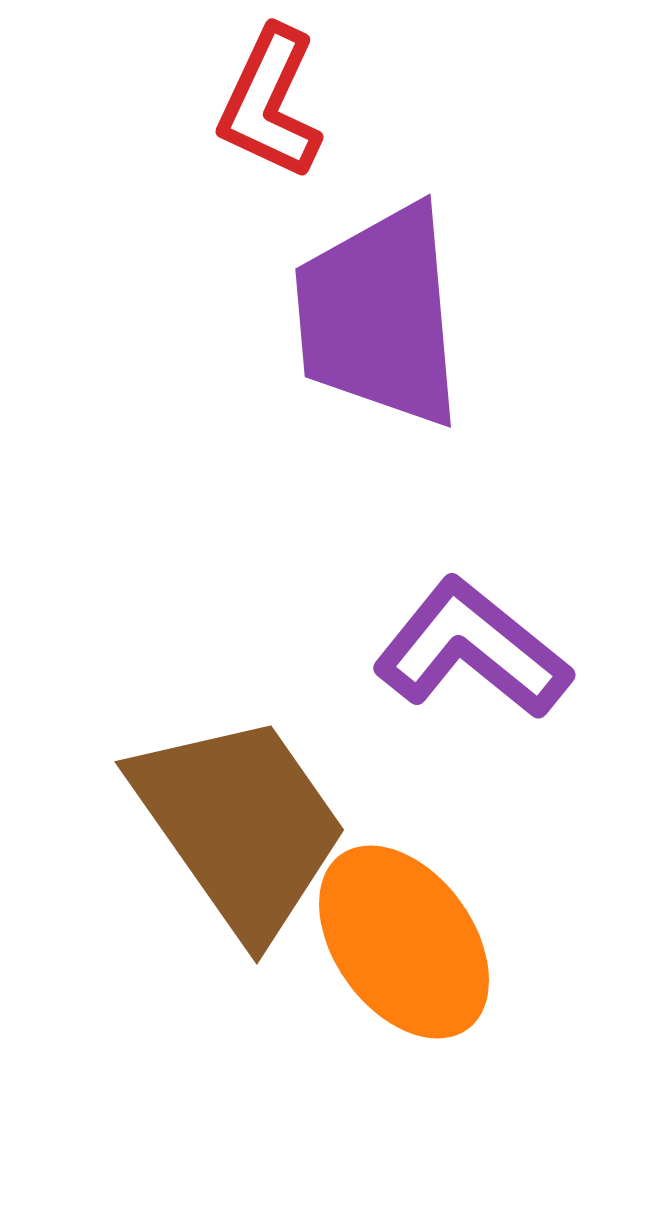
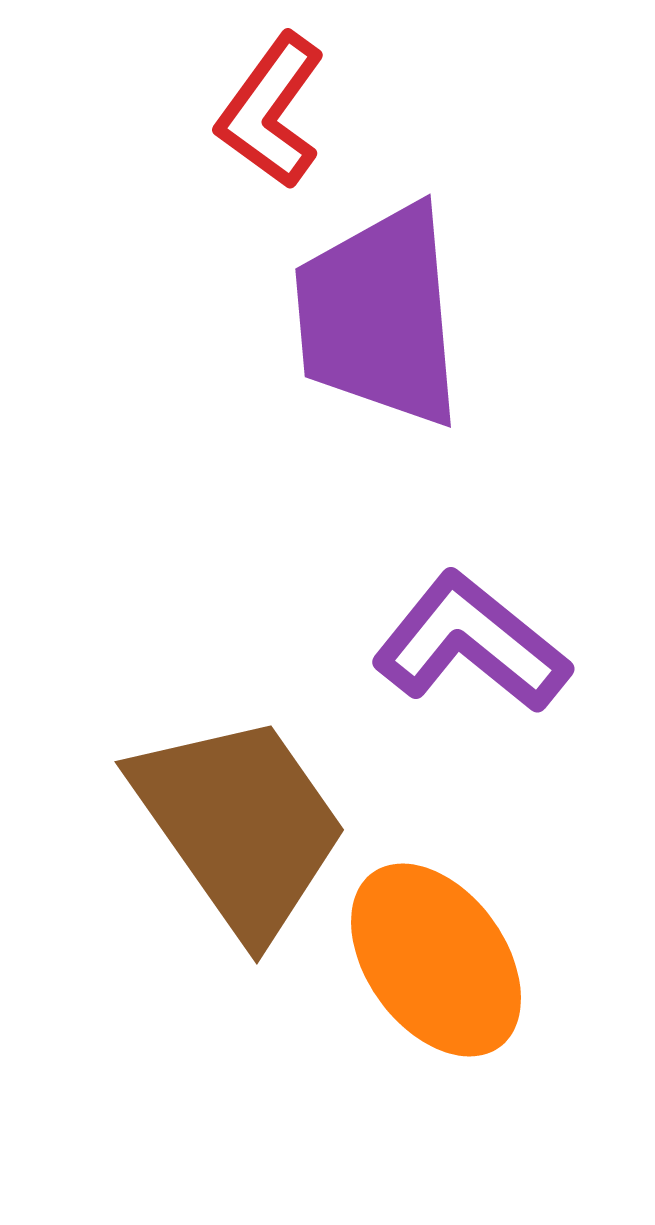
red L-shape: moved 1 px right, 8 px down; rotated 11 degrees clockwise
purple L-shape: moved 1 px left, 6 px up
orange ellipse: moved 32 px right, 18 px down
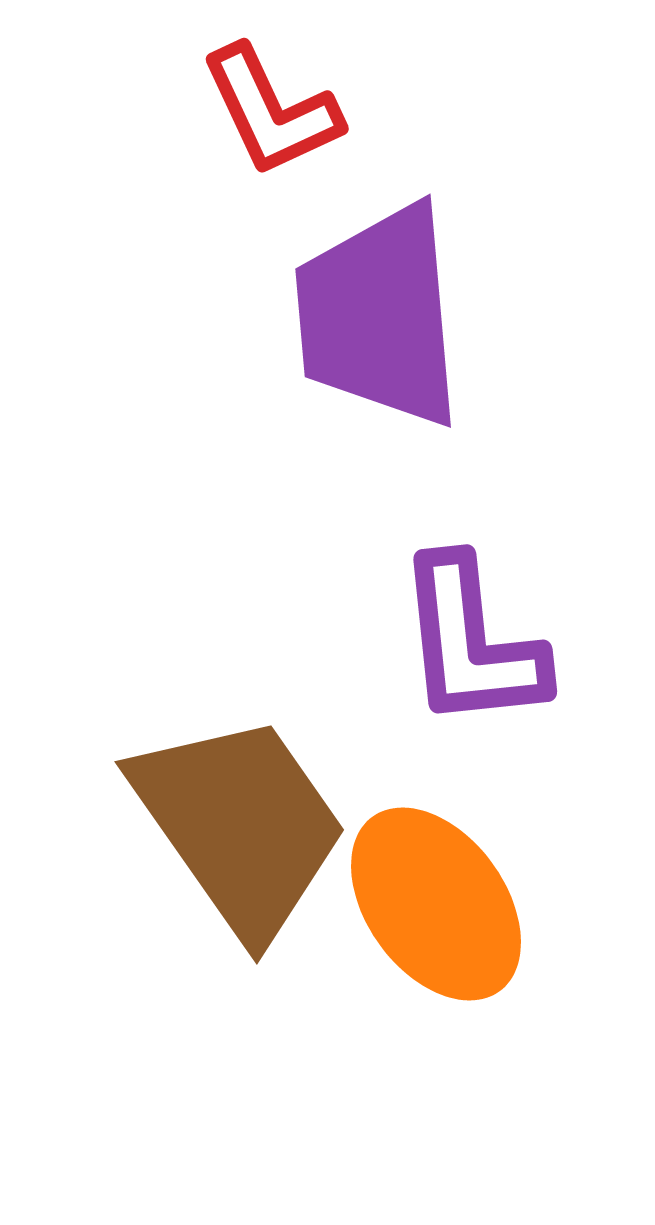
red L-shape: rotated 61 degrees counterclockwise
purple L-shape: rotated 135 degrees counterclockwise
orange ellipse: moved 56 px up
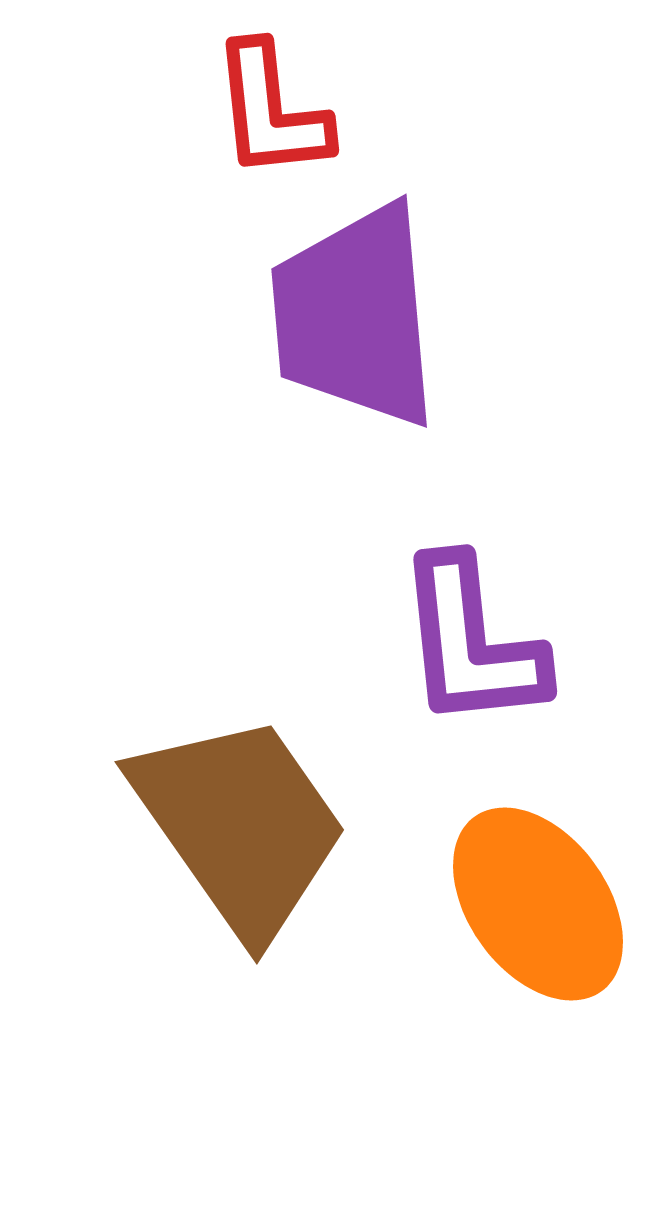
red L-shape: rotated 19 degrees clockwise
purple trapezoid: moved 24 px left
orange ellipse: moved 102 px right
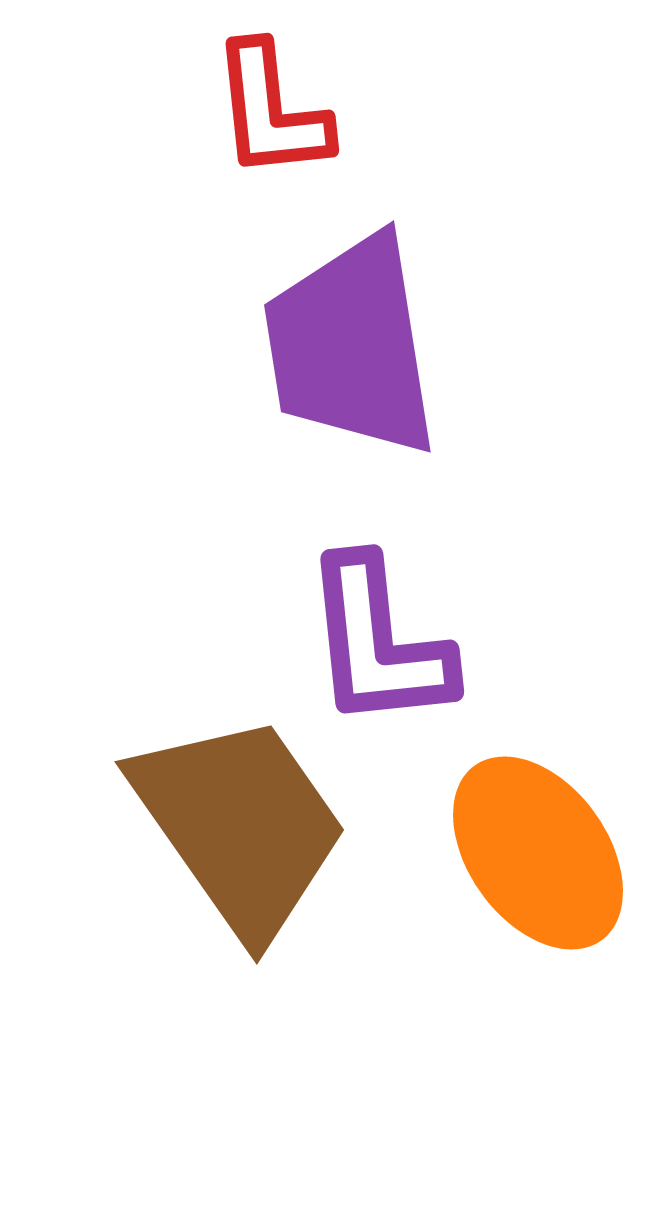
purple trapezoid: moved 4 px left, 30 px down; rotated 4 degrees counterclockwise
purple L-shape: moved 93 px left
orange ellipse: moved 51 px up
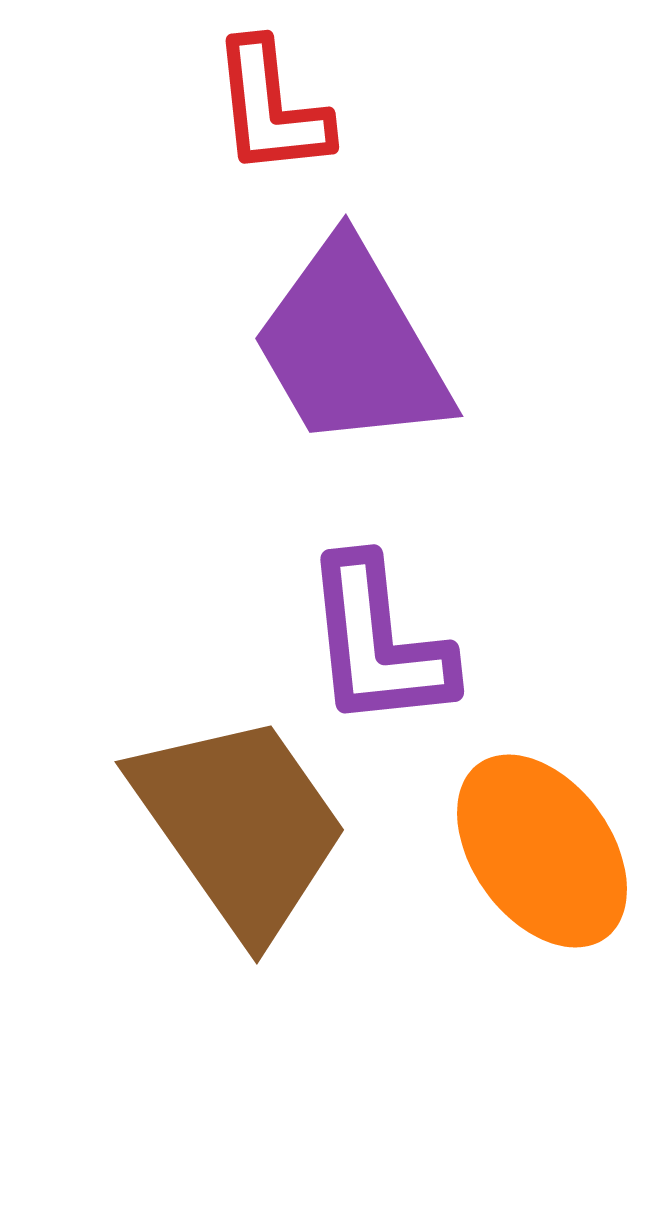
red L-shape: moved 3 px up
purple trapezoid: rotated 21 degrees counterclockwise
orange ellipse: moved 4 px right, 2 px up
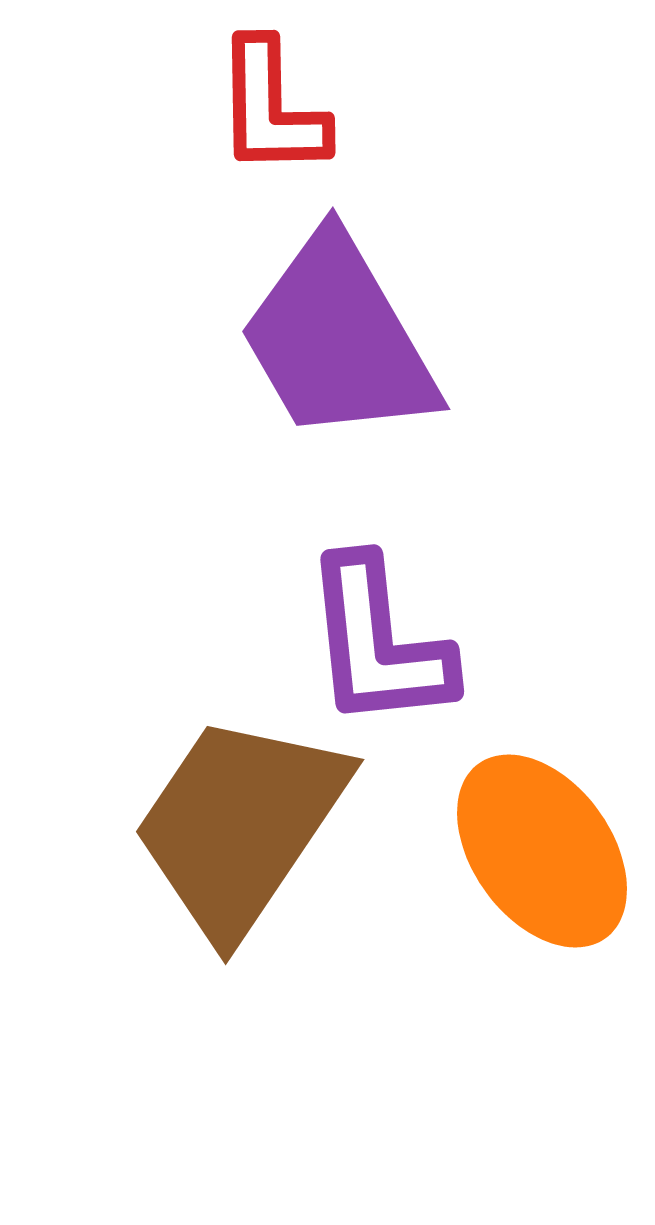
red L-shape: rotated 5 degrees clockwise
purple trapezoid: moved 13 px left, 7 px up
brown trapezoid: rotated 111 degrees counterclockwise
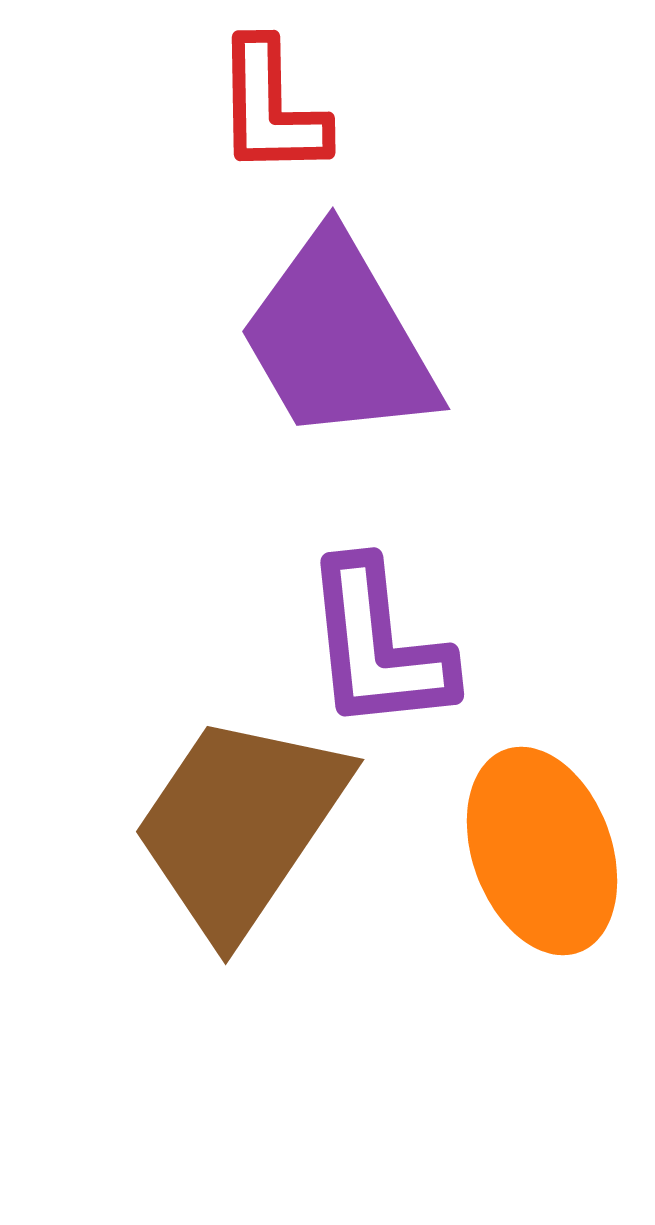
purple L-shape: moved 3 px down
orange ellipse: rotated 16 degrees clockwise
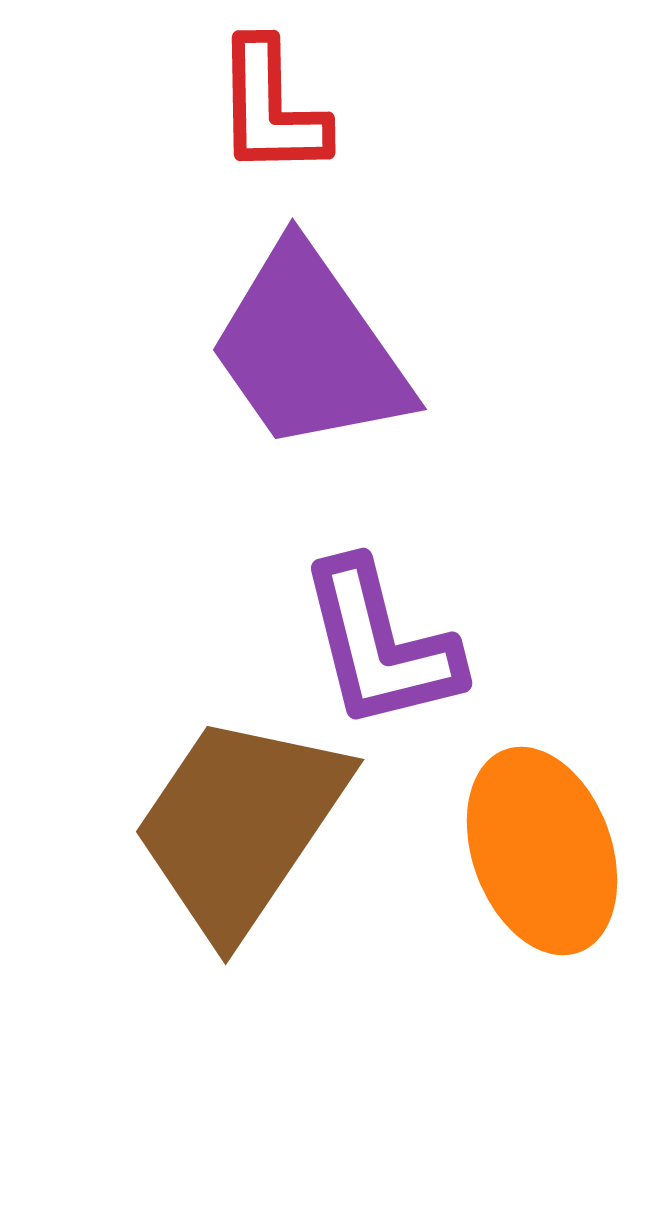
purple trapezoid: moved 29 px left, 10 px down; rotated 5 degrees counterclockwise
purple L-shape: moved 2 px right, 1 px up; rotated 8 degrees counterclockwise
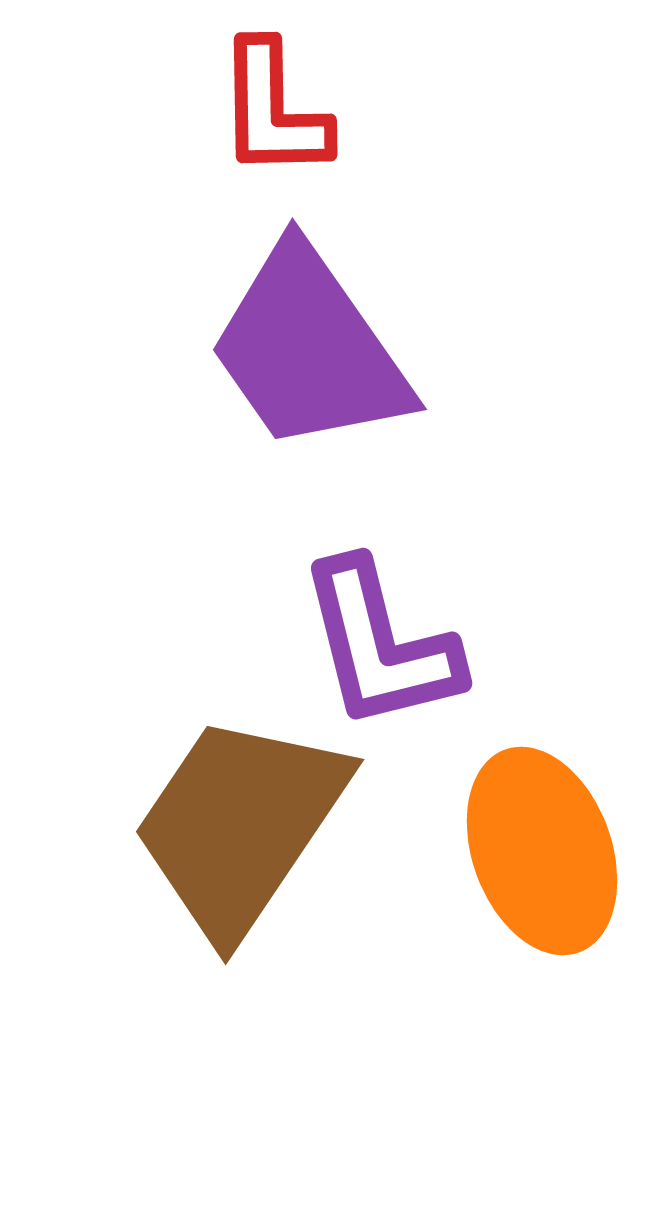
red L-shape: moved 2 px right, 2 px down
